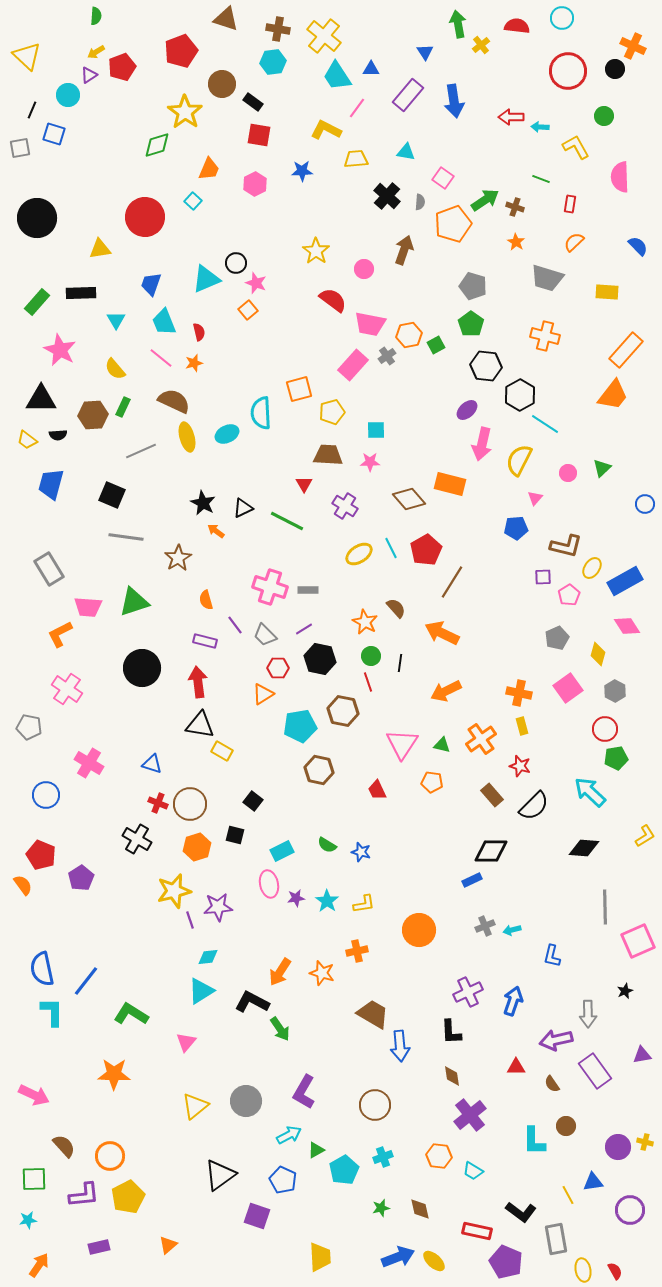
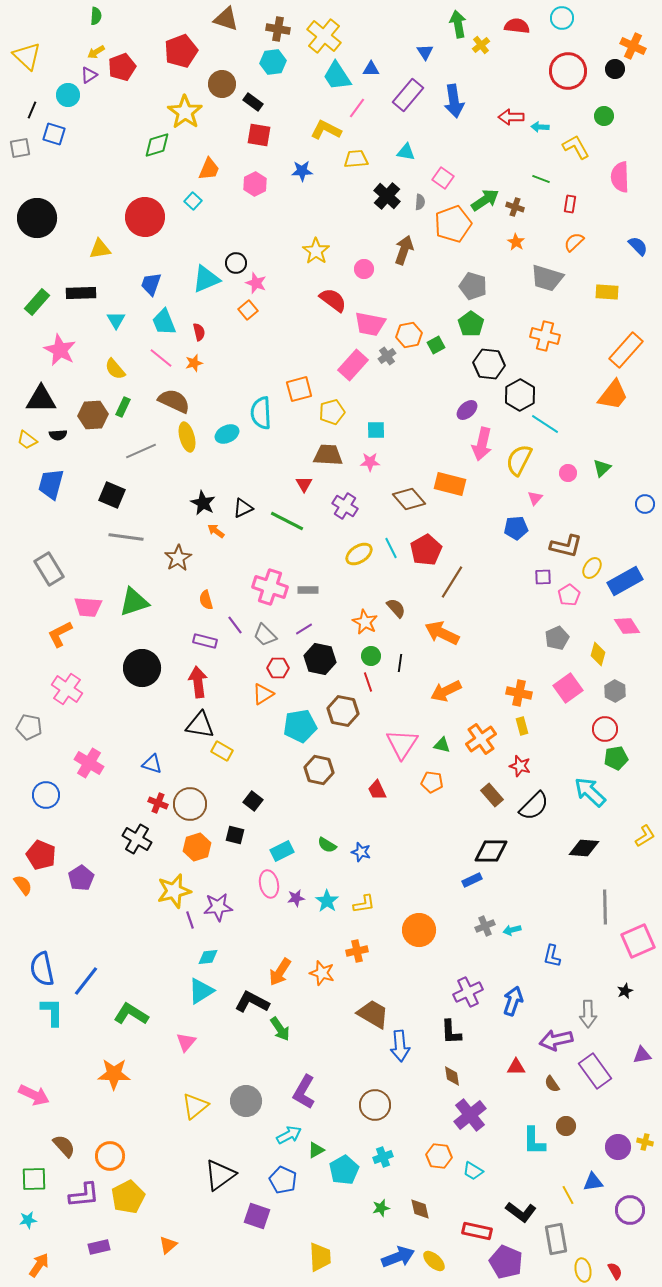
black hexagon at (486, 366): moved 3 px right, 2 px up
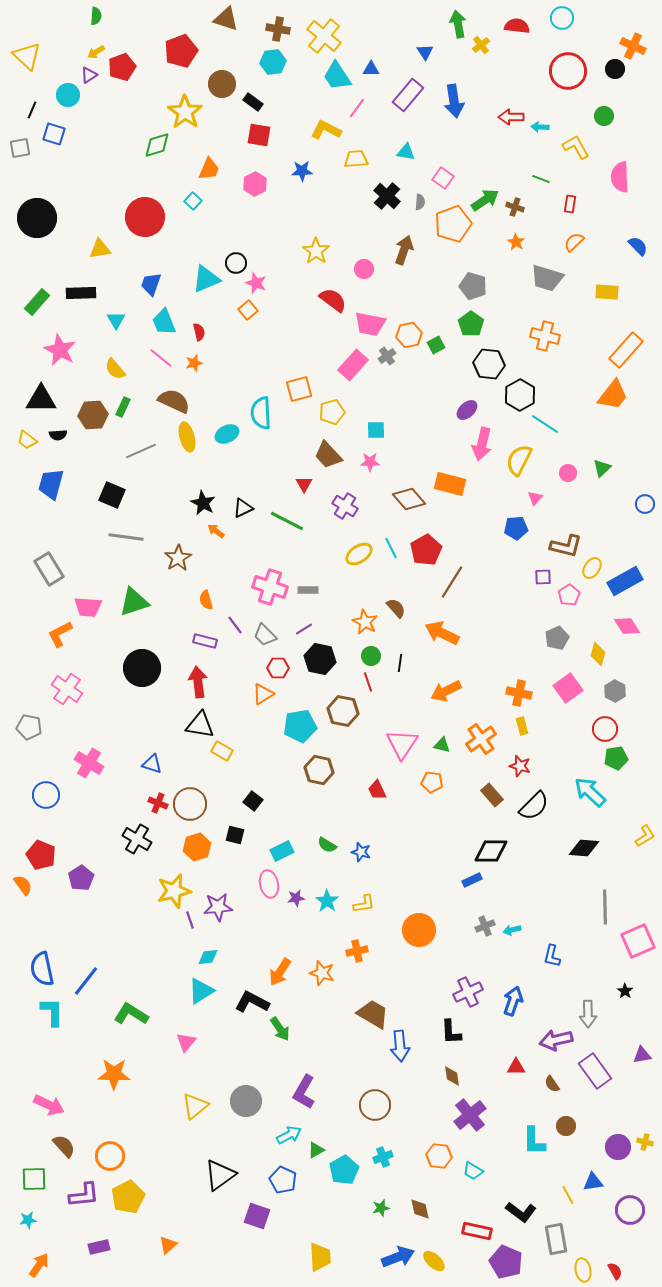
brown trapezoid at (328, 455): rotated 136 degrees counterclockwise
black star at (625, 991): rotated 14 degrees counterclockwise
pink arrow at (34, 1095): moved 15 px right, 10 px down
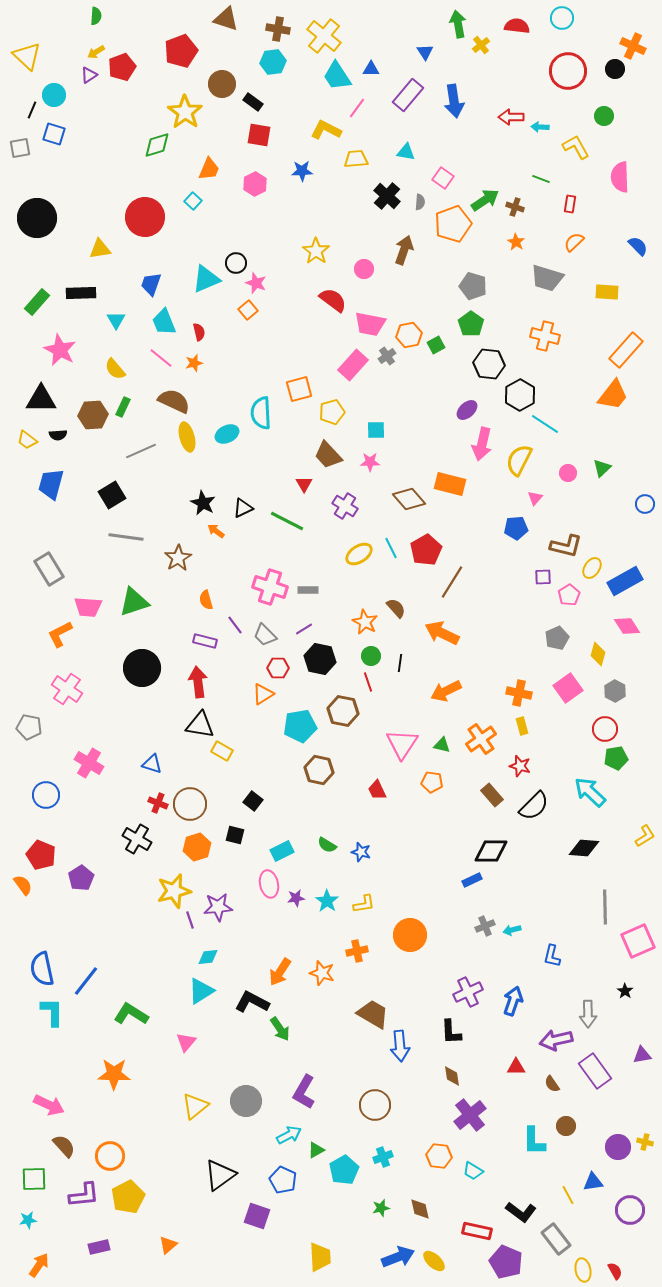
cyan circle at (68, 95): moved 14 px left
black square at (112, 495): rotated 36 degrees clockwise
orange circle at (419, 930): moved 9 px left, 5 px down
gray rectangle at (556, 1239): rotated 28 degrees counterclockwise
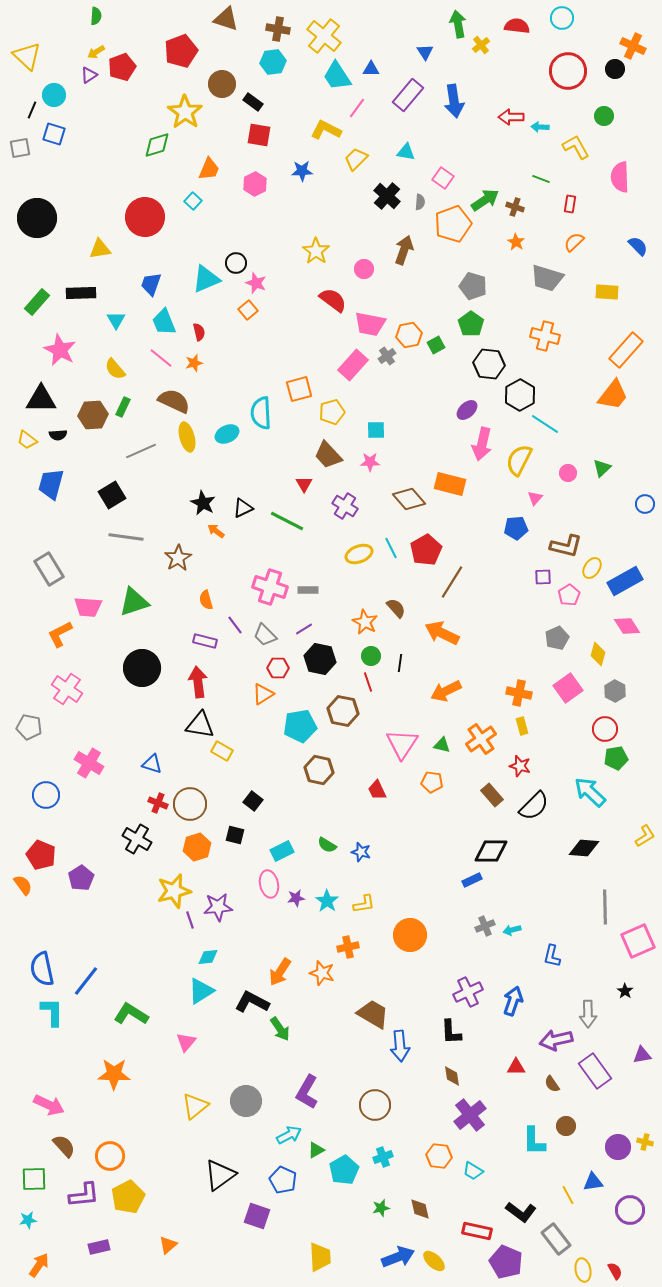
yellow trapezoid at (356, 159): rotated 40 degrees counterclockwise
yellow ellipse at (359, 554): rotated 12 degrees clockwise
orange cross at (357, 951): moved 9 px left, 4 px up
purple L-shape at (304, 1092): moved 3 px right
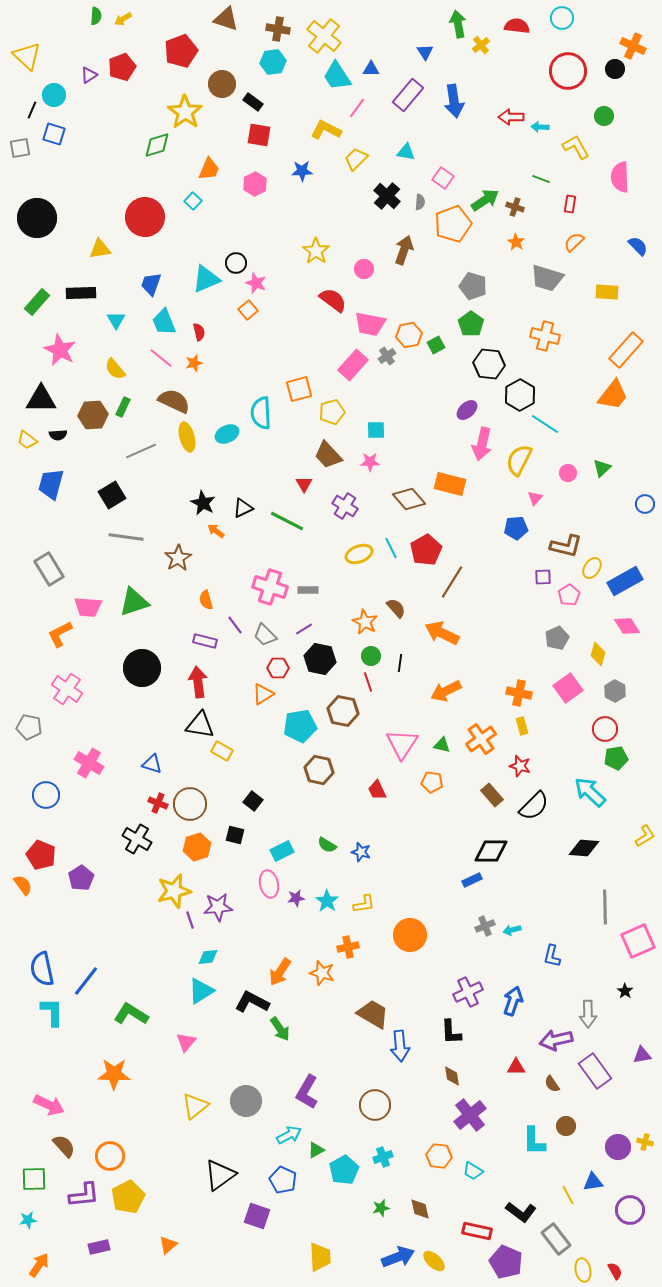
yellow arrow at (96, 52): moved 27 px right, 33 px up
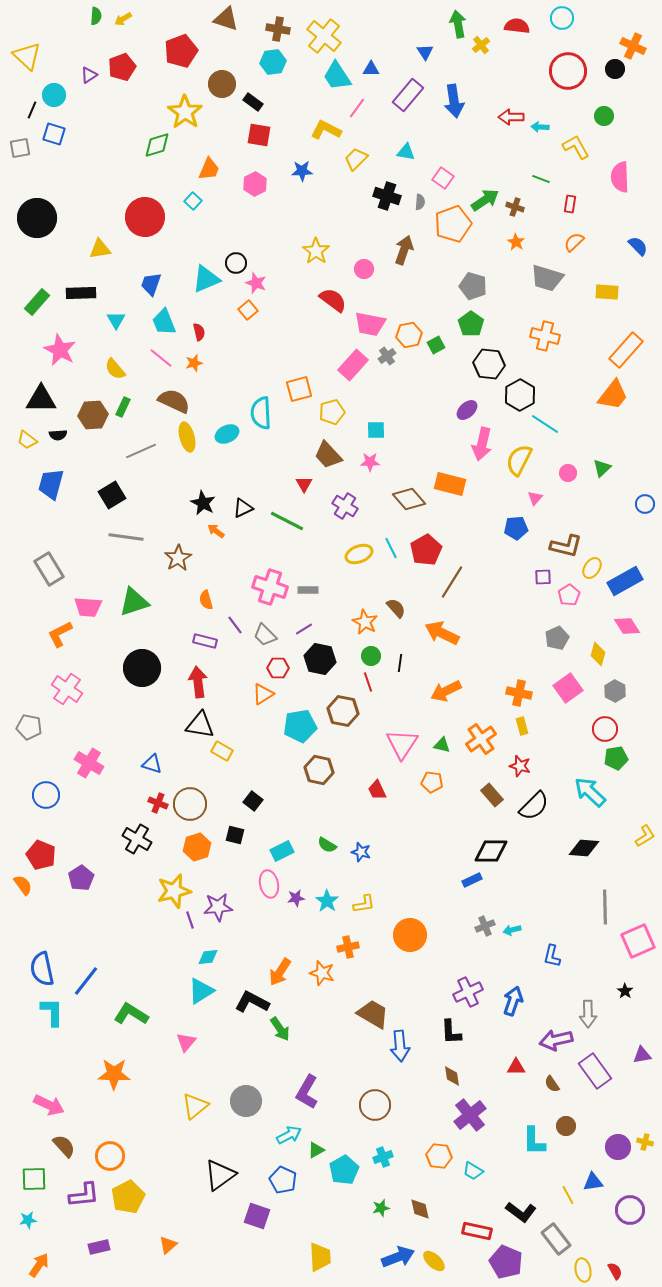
black cross at (387, 196): rotated 24 degrees counterclockwise
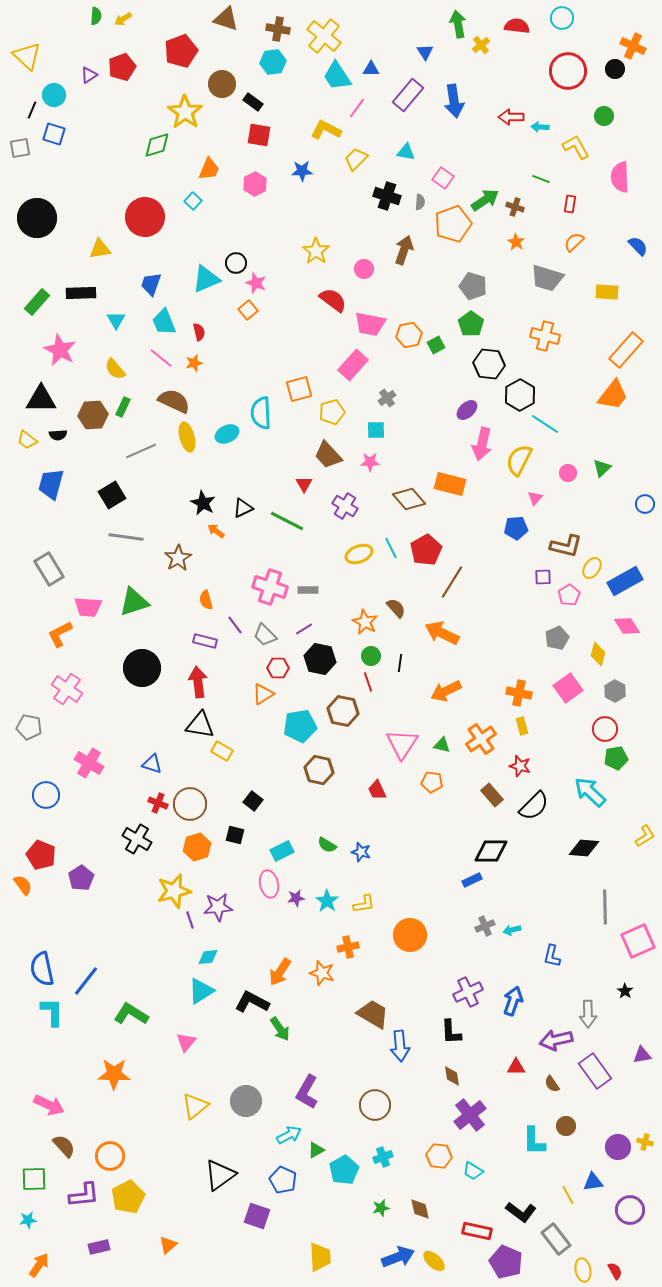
gray cross at (387, 356): moved 42 px down
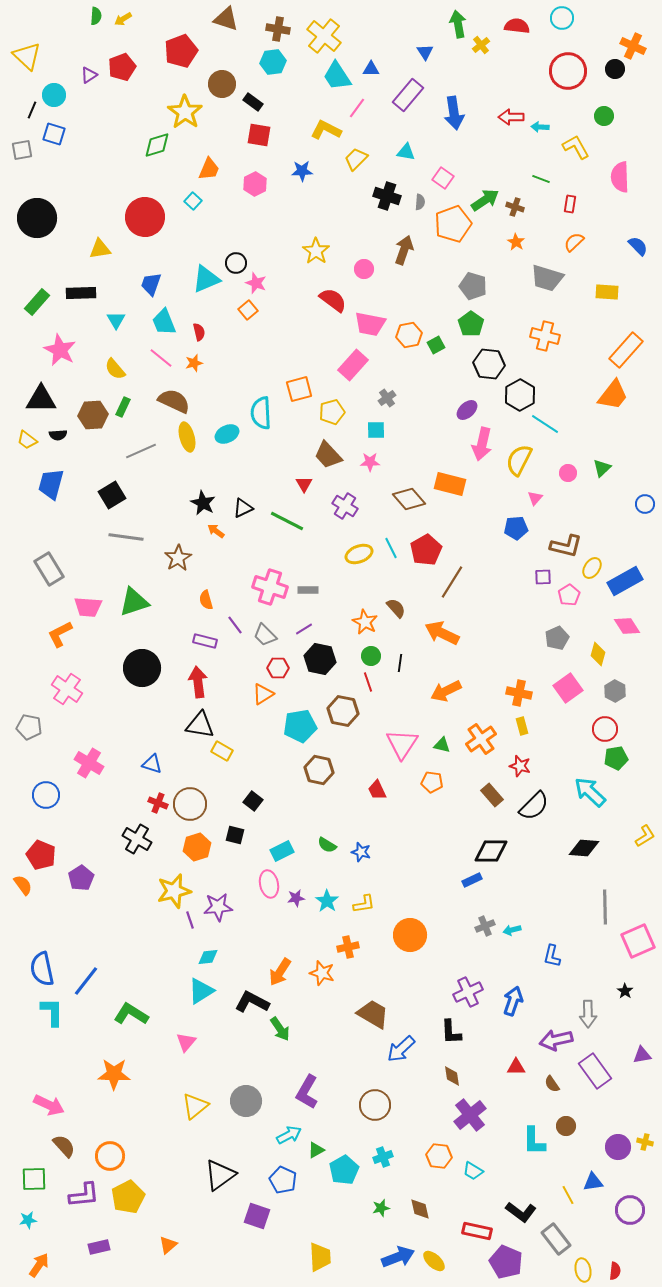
blue arrow at (454, 101): moved 12 px down
gray square at (20, 148): moved 2 px right, 2 px down
blue arrow at (400, 1046): moved 1 px right, 3 px down; rotated 52 degrees clockwise
red semicircle at (615, 1271): rotated 36 degrees clockwise
